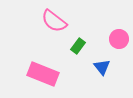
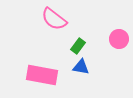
pink semicircle: moved 2 px up
blue triangle: moved 21 px left; rotated 42 degrees counterclockwise
pink rectangle: moved 1 px left, 1 px down; rotated 12 degrees counterclockwise
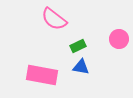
green rectangle: rotated 28 degrees clockwise
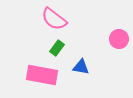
green rectangle: moved 21 px left, 2 px down; rotated 28 degrees counterclockwise
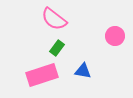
pink circle: moved 4 px left, 3 px up
blue triangle: moved 2 px right, 4 px down
pink rectangle: rotated 28 degrees counterclockwise
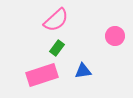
pink semicircle: moved 2 px right, 1 px down; rotated 80 degrees counterclockwise
blue triangle: rotated 18 degrees counterclockwise
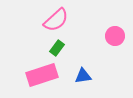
blue triangle: moved 5 px down
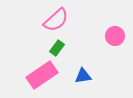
pink rectangle: rotated 16 degrees counterclockwise
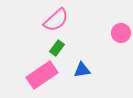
pink circle: moved 6 px right, 3 px up
blue triangle: moved 1 px left, 6 px up
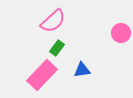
pink semicircle: moved 3 px left, 1 px down
pink rectangle: rotated 12 degrees counterclockwise
